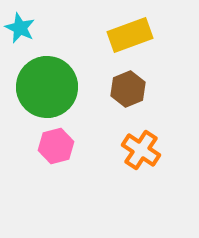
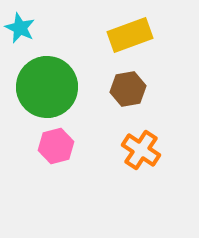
brown hexagon: rotated 12 degrees clockwise
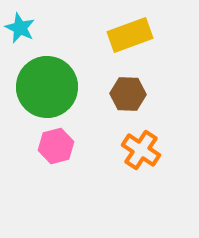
brown hexagon: moved 5 px down; rotated 12 degrees clockwise
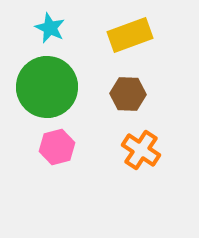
cyan star: moved 30 px right
pink hexagon: moved 1 px right, 1 px down
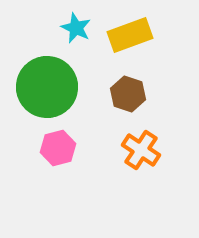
cyan star: moved 26 px right
brown hexagon: rotated 16 degrees clockwise
pink hexagon: moved 1 px right, 1 px down
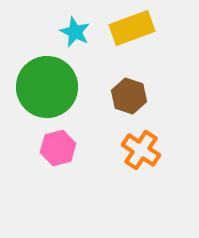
cyan star: moved 1 px left, 4 px down
yellow rectangle: moved 2 px right, 7 px up
brown hexagon: moved 1 px right, 2 px down
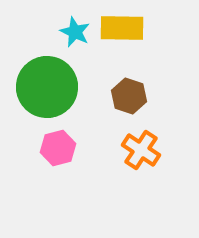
yellow rectangle: moved 10 px left; rotated 21 degrees clockwise
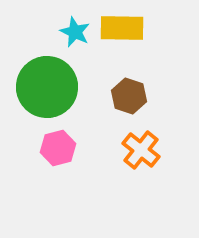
orange cross: rotated 6 degrees clockwise
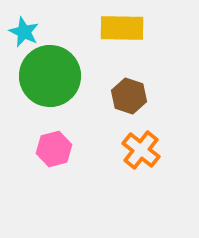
cyan star: moved 51 px left
green circle: moved 3 px right, 11 px up
pink hexagon: moved 4 px left, 1 px down
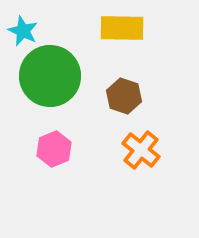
cyan star: moved 1 px left, 1 px up
brown hexagon: moved 5 px left
pink hexagon: rotated 8 degrees counterclockwise
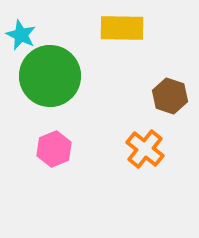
cyan star: moved 2 px left, 4 px down
brown hexagon: moved 46 px right
orange cross: moved 4 px right, 1 px up
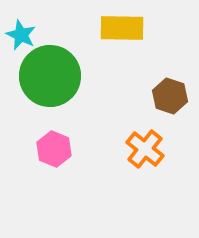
pink hexagon: rotated 16 degrees counterclockwise
